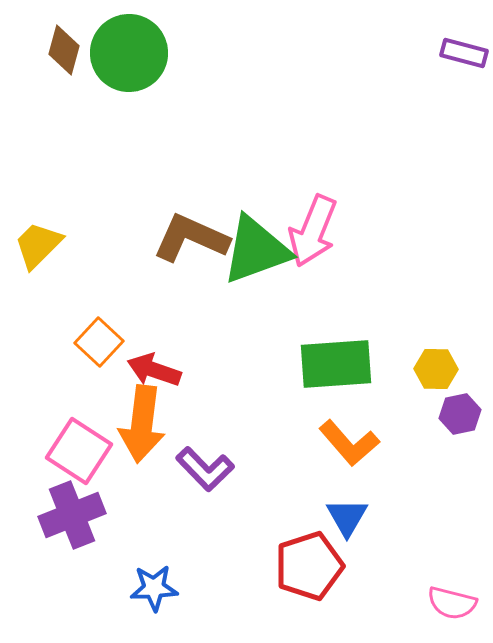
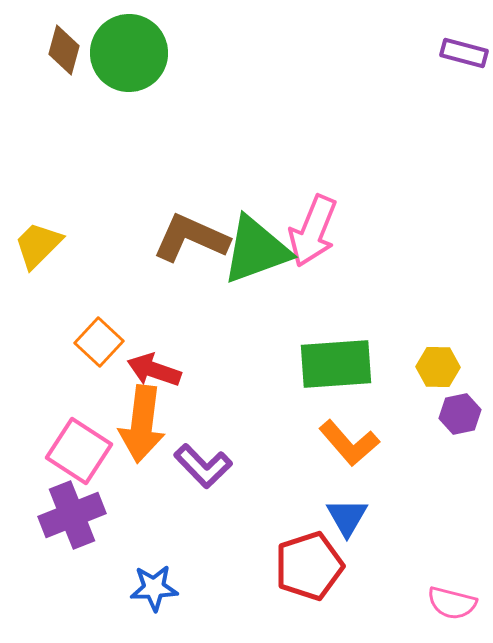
yellow hexagon: moved 2 px right, 2 px up
purple L-shape: moved 2 px left, 3 px up
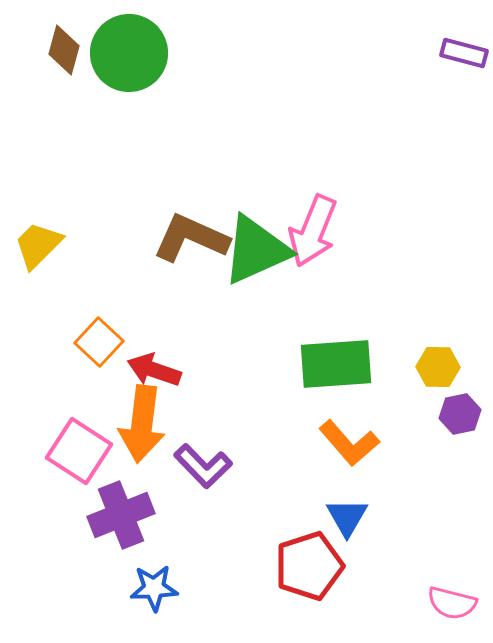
green triangle: rotated 4 degrees counterclockwise
purple cross: moved 49 px right
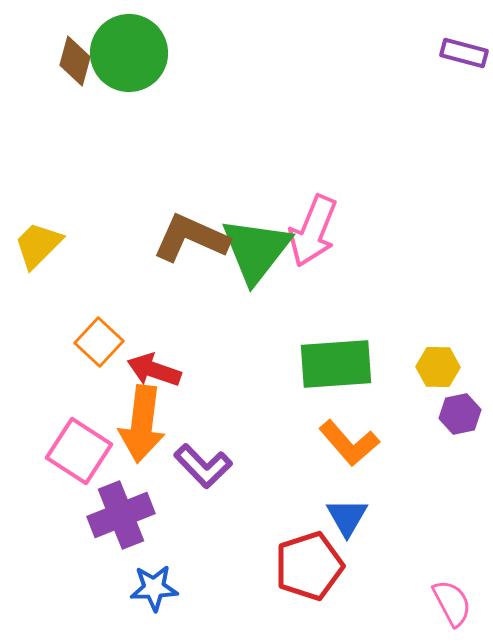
brown diamond: moved 11 px right, 11 px down
green triangle: rotated 28 degrees counterclockwise
pink semicircle: rotated 132 degrees counterclockwise
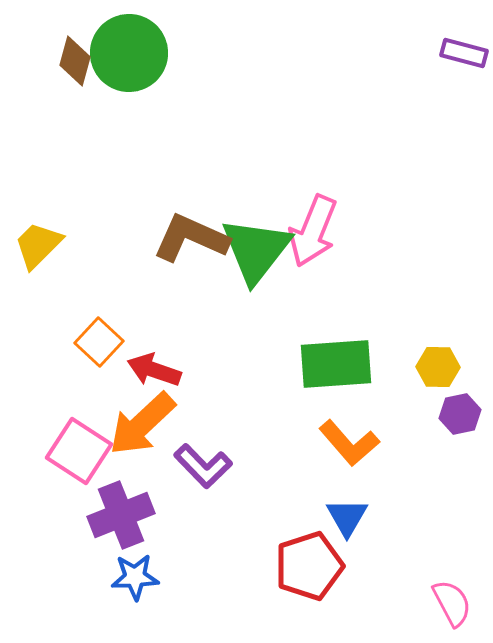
orange arrow: rotated 40 degrees clockwise
blue star: moved 19 px left, 11 px up
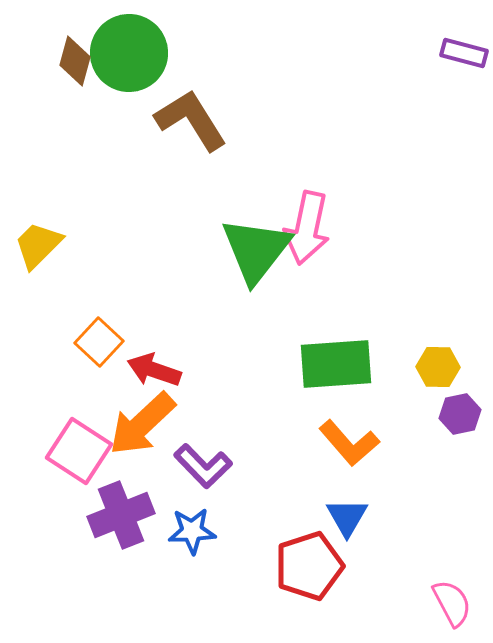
pink arrow: moved 6 px left, 3 px up; rotated 10 degrees counterclockwise
brown L-shape: moved 118 px up; rotated 34 degrees clockwise
blue star: moved 57 px right, 46 px up
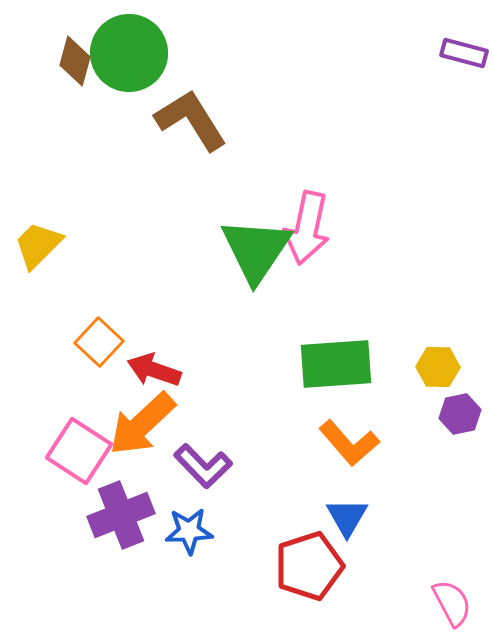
green triangle: rotated 4 degrees counterclockwise
blue star: moved 3 px left
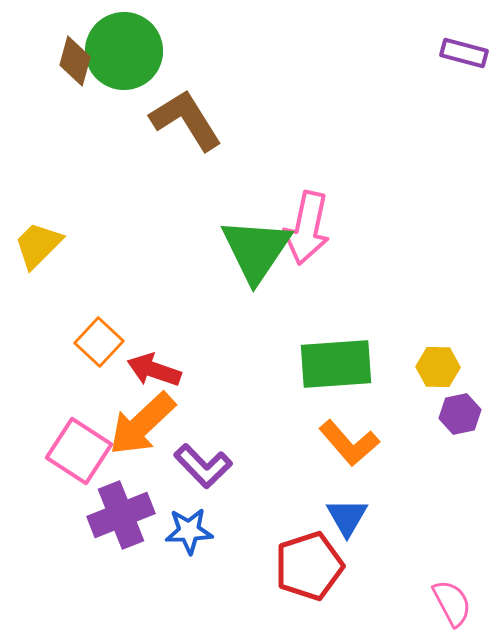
green circle: moved 5 px left, 2 px up
brown L-shape: moved 5 px left
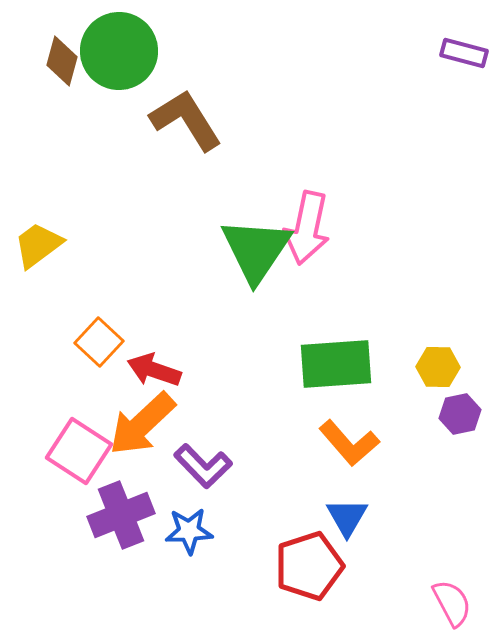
green circle: moved 5 px left
brown diamond: moved 13 px left
yellow trapezoid: rotated 8 degrees clockwise
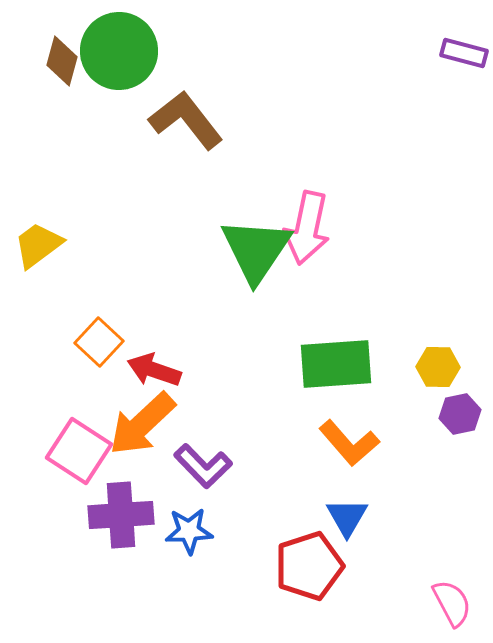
brown L-shape: rotated 6 degrees counterclockwise
purple cross: rotated 18 degrees clockwise
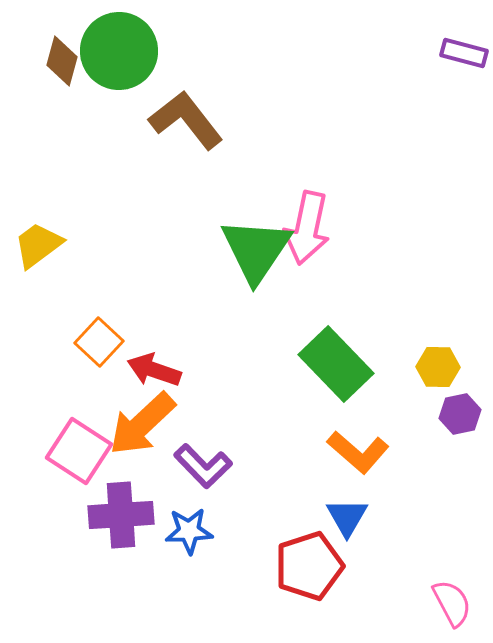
green rectangle: rotated 50 degrees clockwise
orange L-shape: moved 9 px right, 9 px down; rotated 8 degrees counterclockwise
